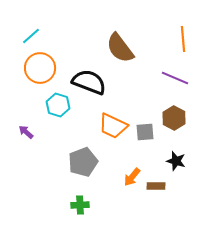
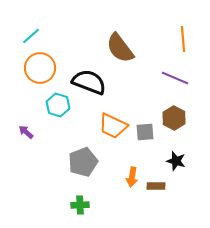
orange arrow: rotated 30 degrees counterclockwise
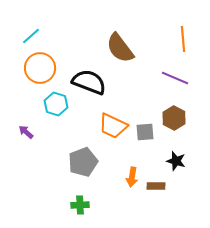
cyan hexagon: moved 2 px left, 1 px up
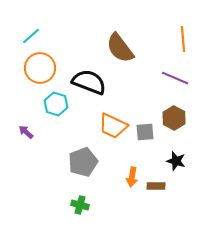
green cross: rotated 18 degrees clockwise
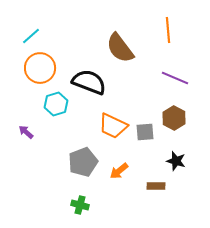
orange line: moved 15 px left, 9 px up
cyan hexagon: rotated 25 degrees clockwise
orange arrow: moved 13 px left, 6 px up; rotated 42 degrees clockwise
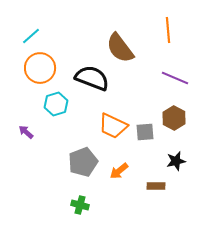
black semicircle: moved 3 px right, 4 px up
black star: rotated 30 degrees counterclockwise
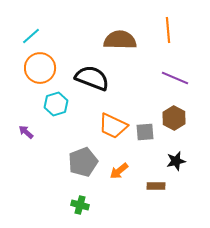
brown semicircle: moved 8 px up; rotated 128 degrees clockwise
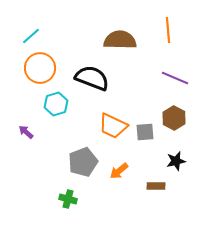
green cross: moved 12 px left, 6 px up
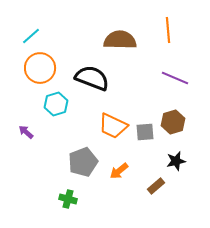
brown hexagon: moved 1 px left, 4 px down; rotated 15 degrees clockwise
brown rectangle: rotated 42 degrees counterclockwise
